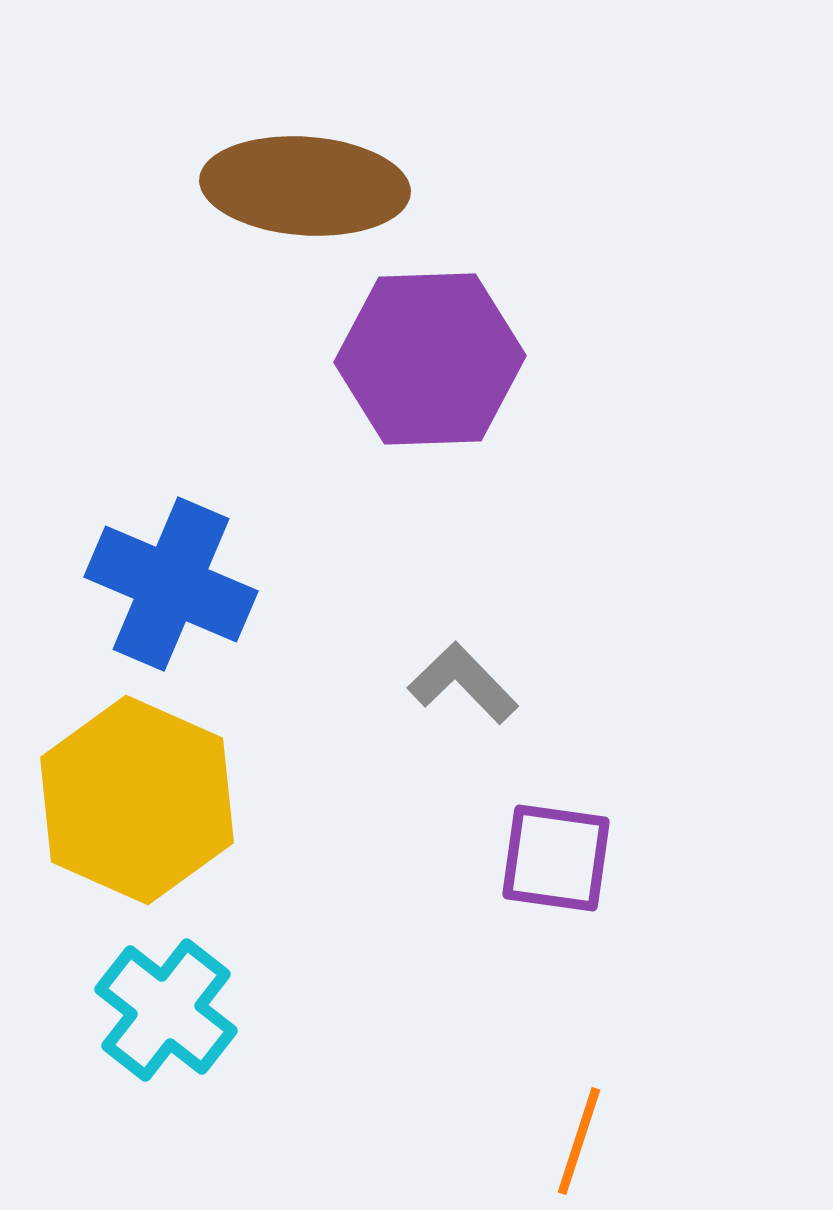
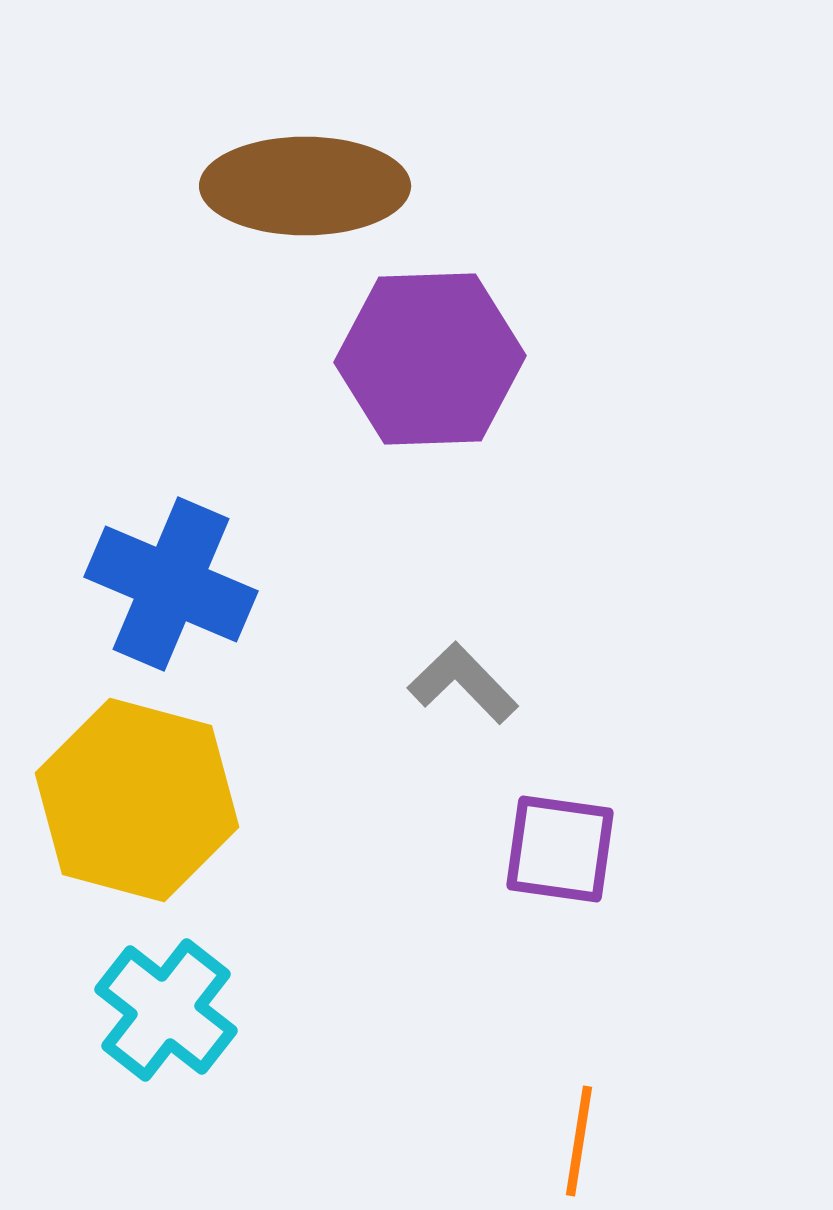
brown ellipse: rotated 4 degrees counterclockwise
yellow hexagon: rotated 9 degrees counterclockwise
purple square: moved 4 px right, 9 px up
orange line: rotated 9 degrees counterclockwise
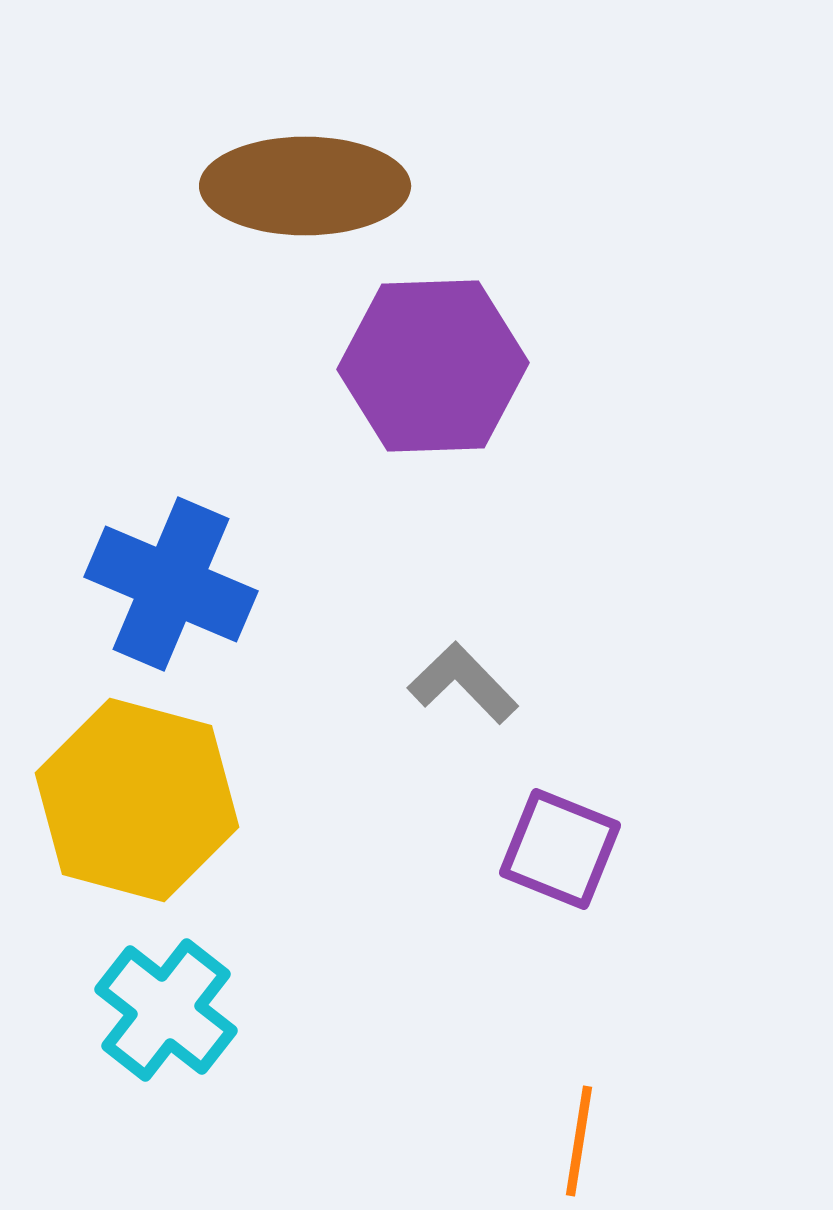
purple hexagon: moved 3 px right, 7 px down
purple square: rotated 14 degrees clockwise
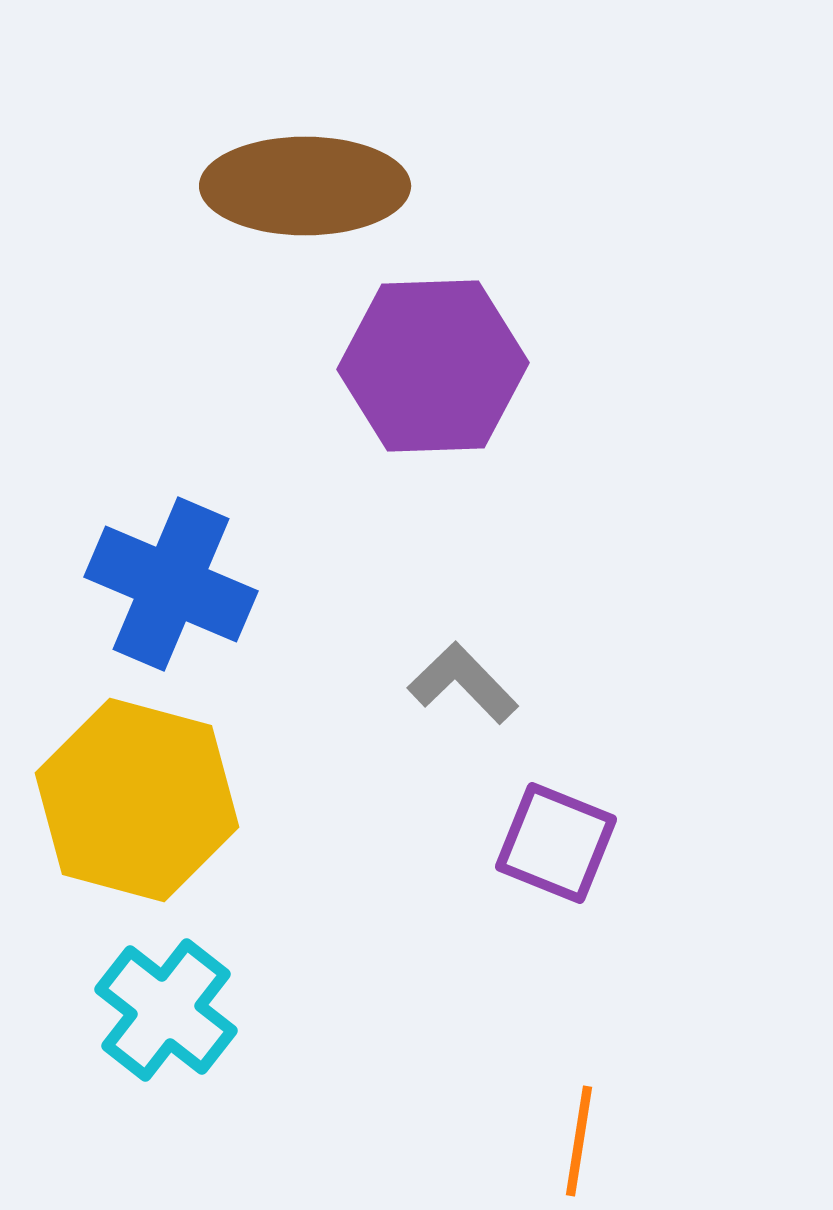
purple square: moved 4 px left, 6 px up
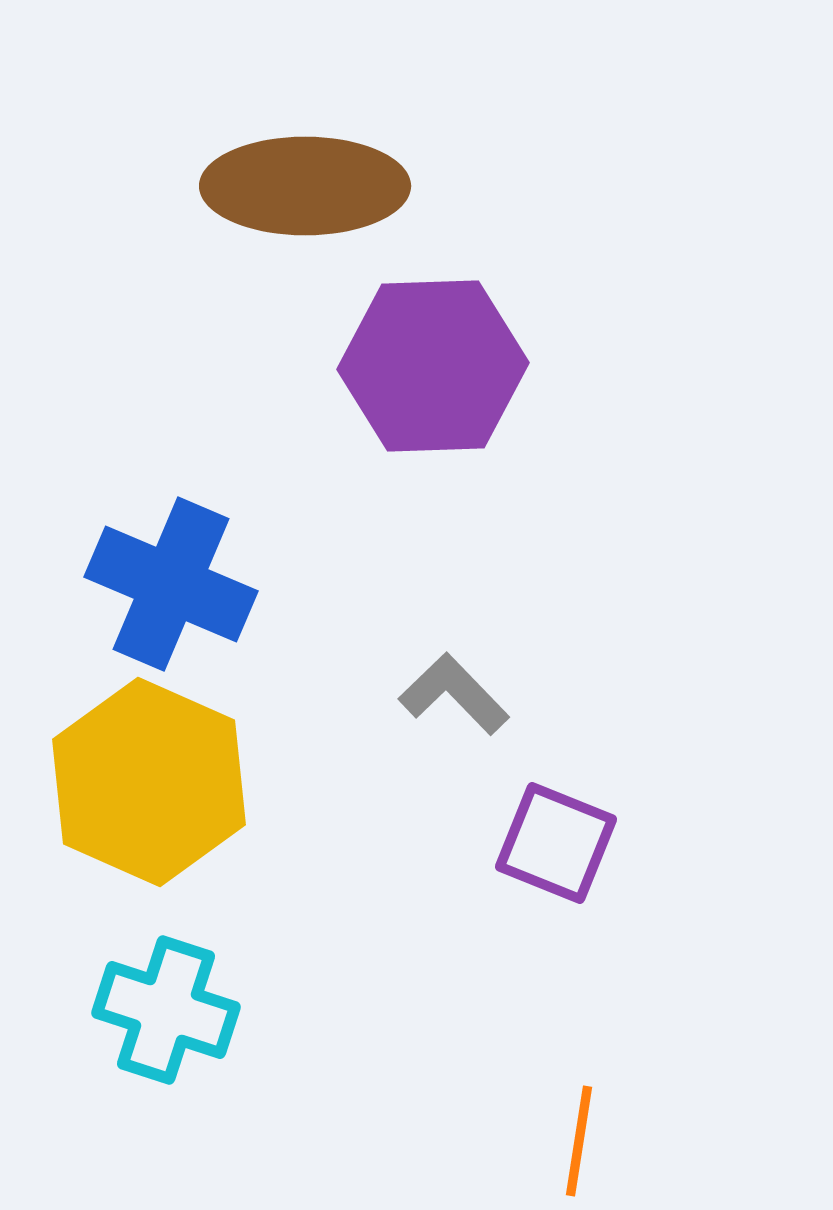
gray L-shape: moved 9 px left, 11 px down
yellow hexagon: moved 12 px right, 18 px up; rotated 9 degrees clockwise
cyan cross: rotated 20 degrees counterclockwise
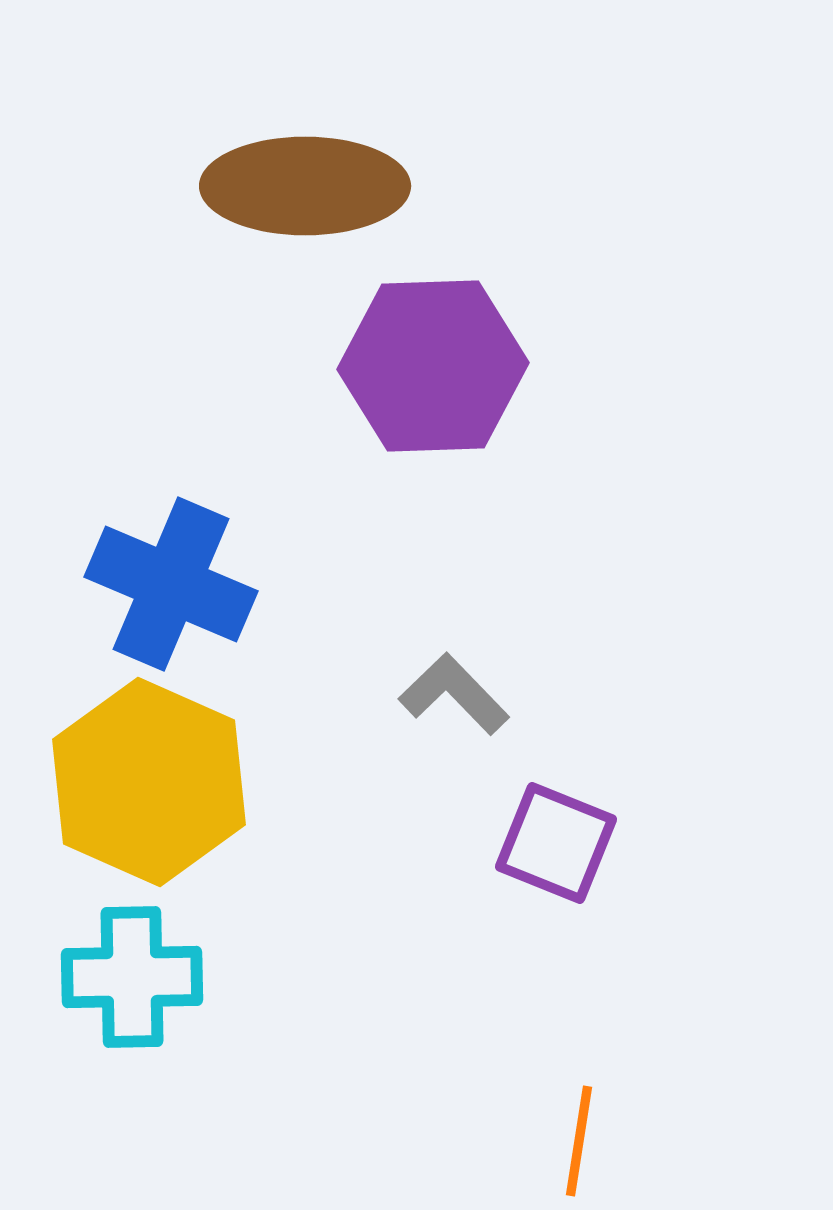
cyan cross: moved 34 px left, 33 px up; rotated 19 degrees counterclockwise
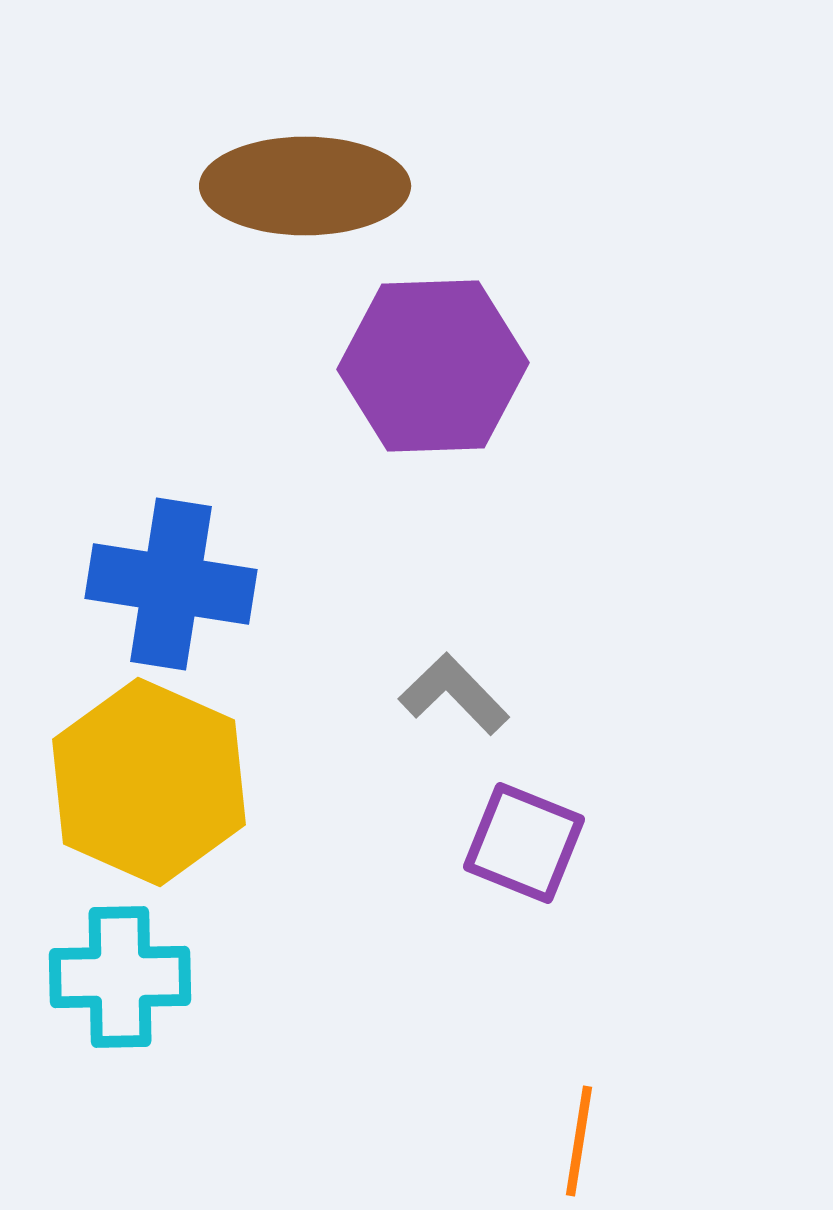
blue cross: rotated 14 degrees counterclockwise
purple square: moved 32 px left
cyan cross: moved 12 px left
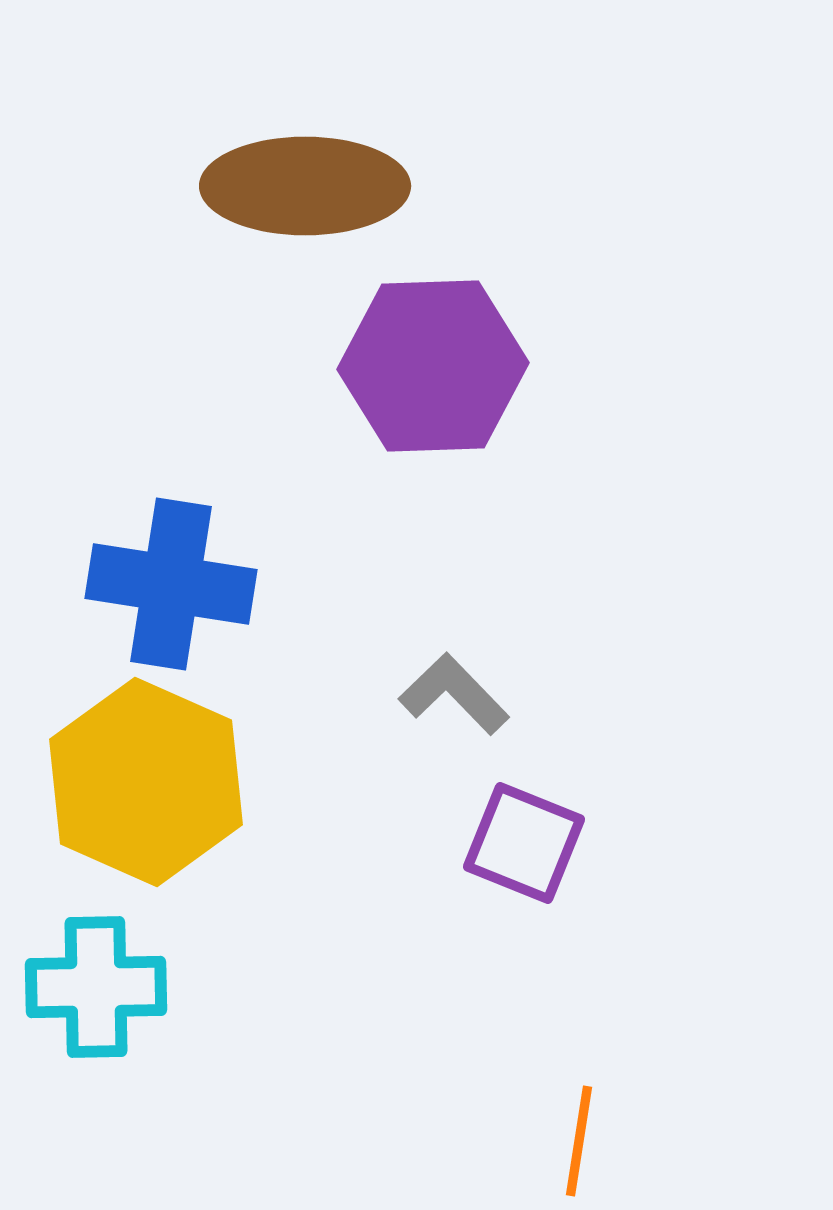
yellow hexagon: moved 3 px left
cyan cross: moved 24 px left, 10 px down
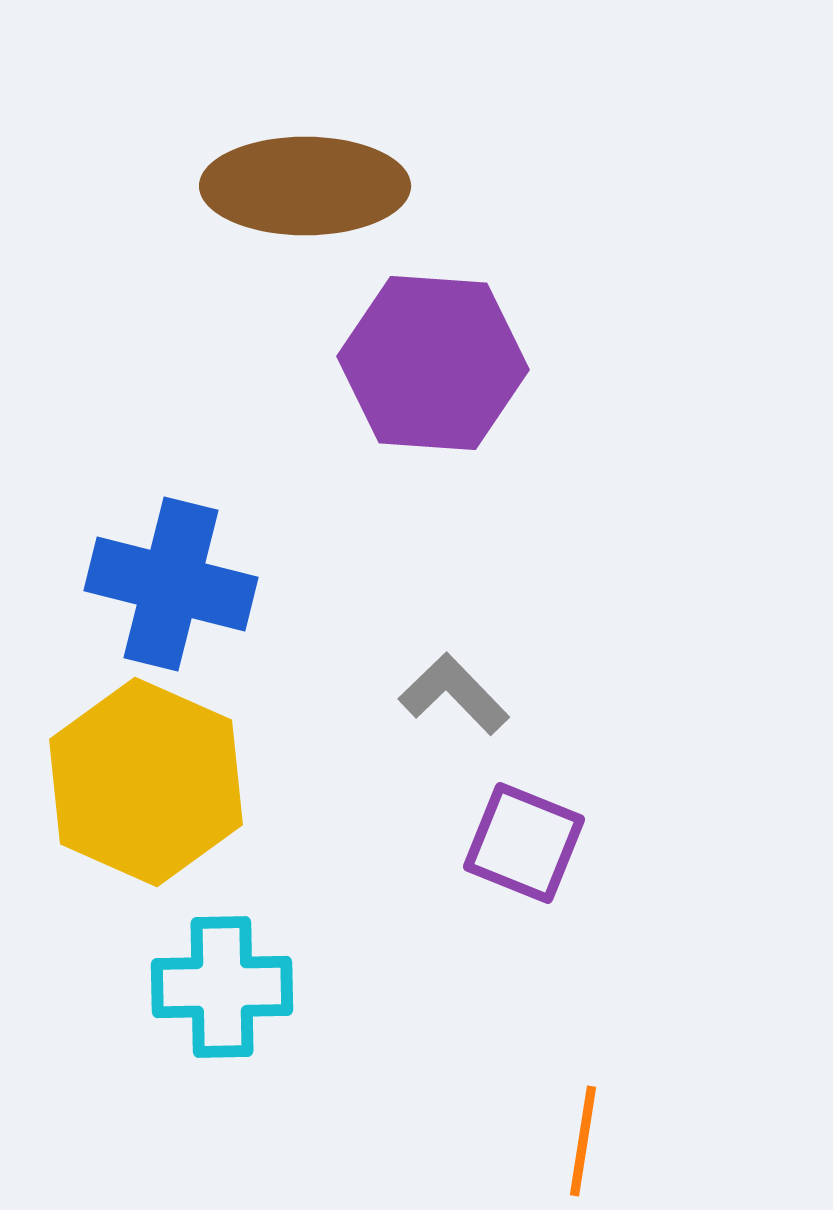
purple hexagon: moved 3 px up; rotated 6 degrees clockwise
blue cross: rotated 5 degrees clockwise
cyan cross: moved 126 px right
orange line: moved 4 px right
